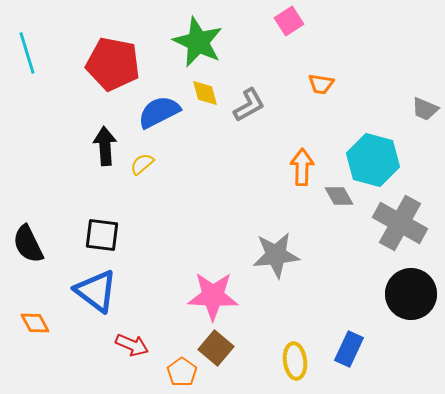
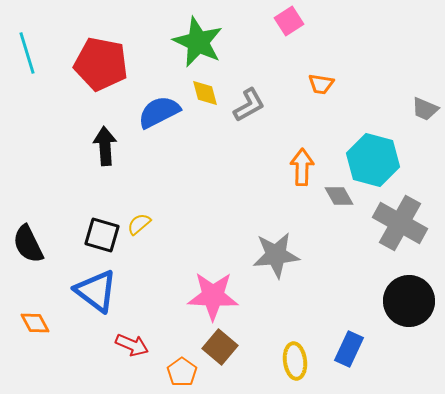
red pentagon: moved 12 px left
yellow semicircle: moved 3 px left, 60 px down
black square: rotated 9 degrees clockwise
black circle: moved 2 px left, 7 px down
brown square: moved 4 px right, 1 px up
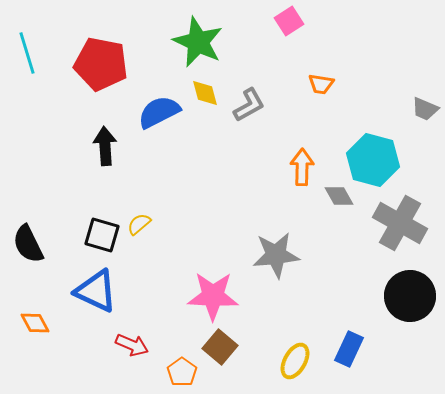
blue triangle: rotated 12 degrees counterclockwise
black circle: moved 1 px right, 5 px up
yellow ellipse: rotated 36 degrees clockwise
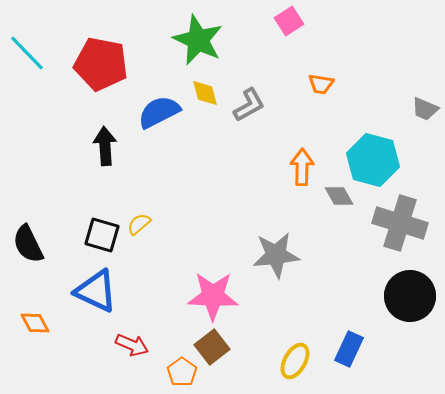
green star: moved 2 px up
cyan line: rotated 27 degrees counterclockwise
gray cross: rotated 12 degrees counterclockwise
brown square: moved 8 px left; rotated 12 degrees clockwise
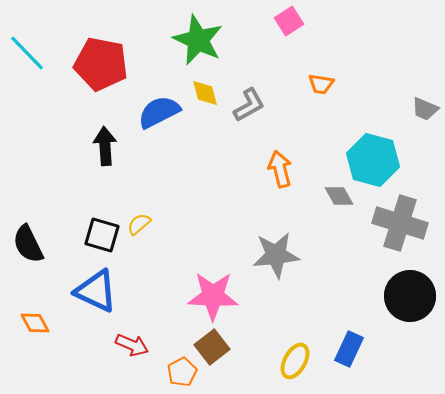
orange arrow: moved 22 px left, 2 px down; rotated 15 degrees counterclockwise
orange pentagon: rotated 8 degrees clockwise
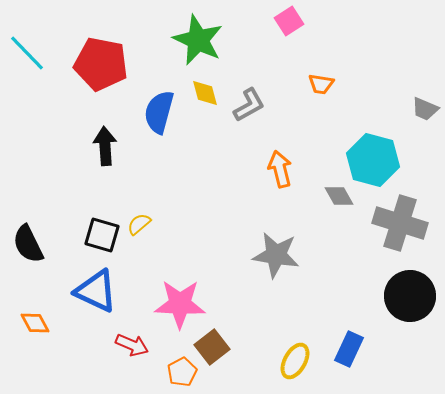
blue semicircle: rotated 48 degrees counterclockwise
gray star: rotated 15 degrees clockwise
pink star: moved 33 px left, 8 px down
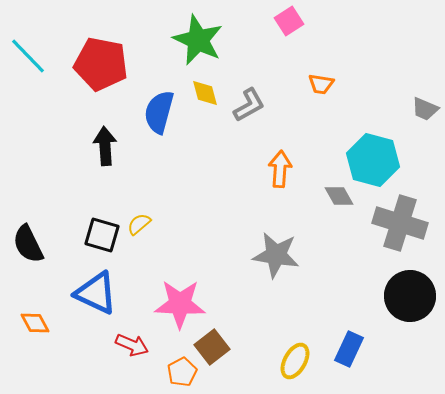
cyan line: moved 1 px right, 3 px down
orange arrow: rotated 18 degrees clockwise
blue triangle: moved 2 px down
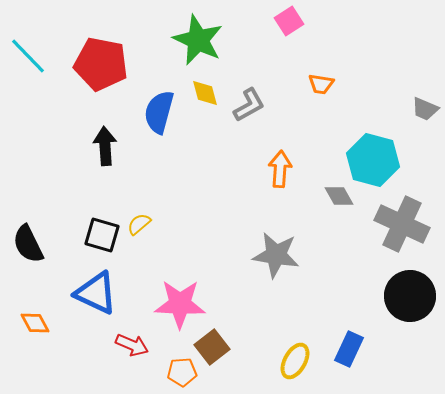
gray cross: moved 2 px right, 1 px down; rotated 8 degrees clockwise
orange pentagon: rotated 24 degrees clockwise
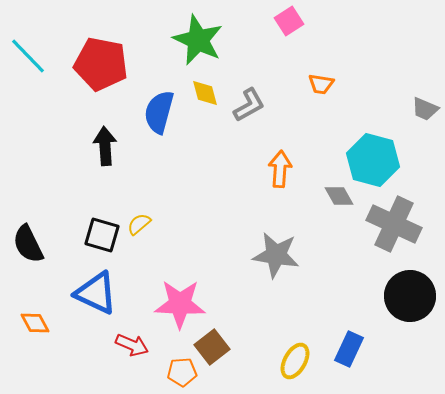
gray cross: moved 8 px left
